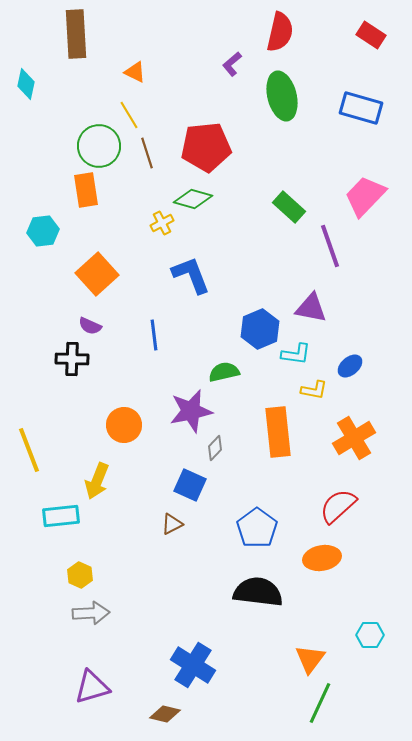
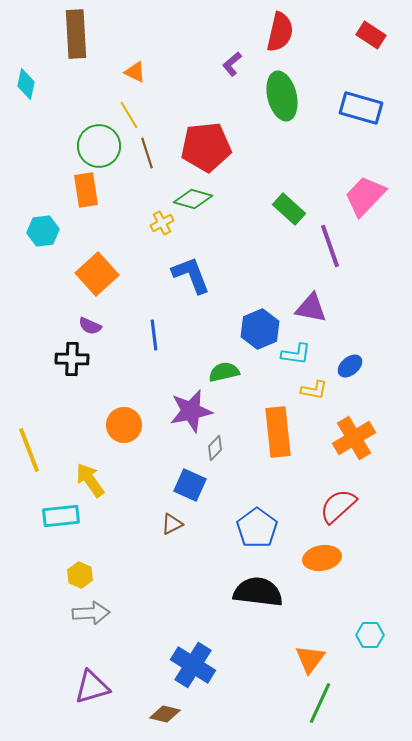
green rectangle at (289, 207): moved 2 px down
yellow arrow at (97, 481): moved 7 px left, 1 px up; rotated 123 degrees clockwise
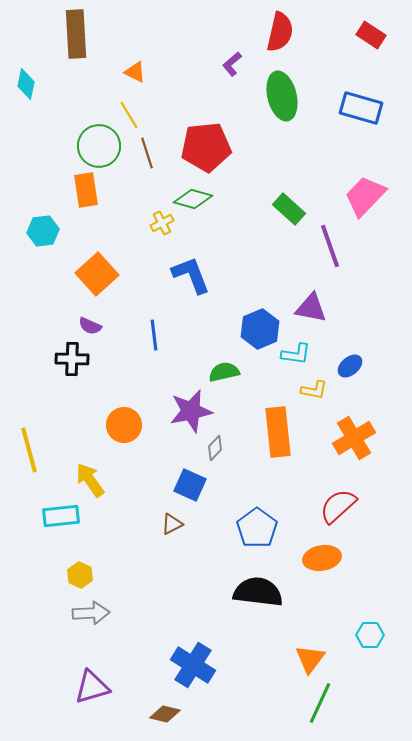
yellow line at (29, 450): rotated 6 degrees clockwise
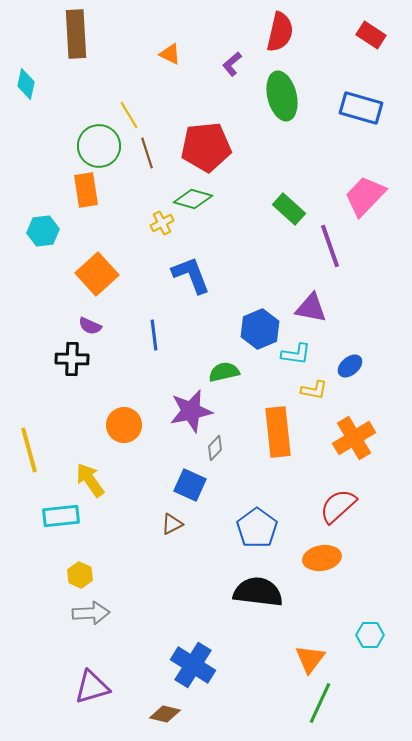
orange triangle at (135, 72): moved 35 px right, 18 px up
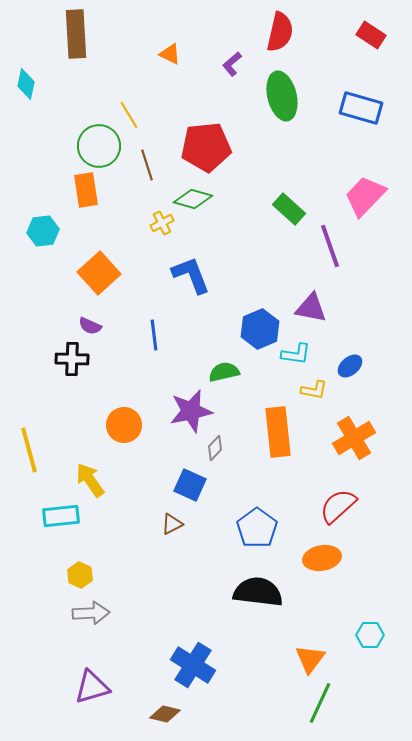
brown line at (147, 153): moved 12 px down
orange square at (97, 274): moved 2 px right, 1 px up
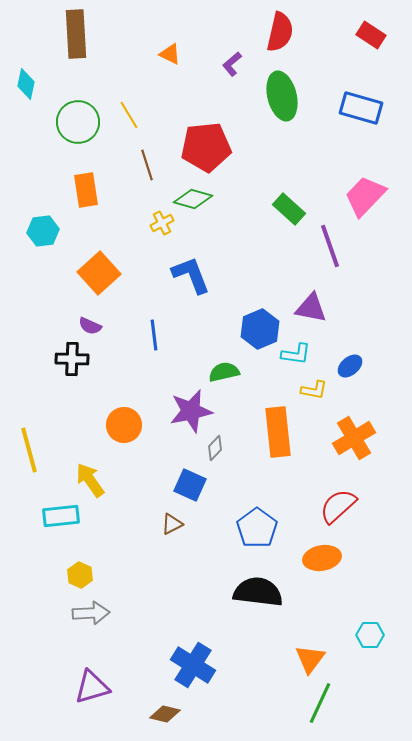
green circle at (99, 146): moved 21 px left, 24 px up
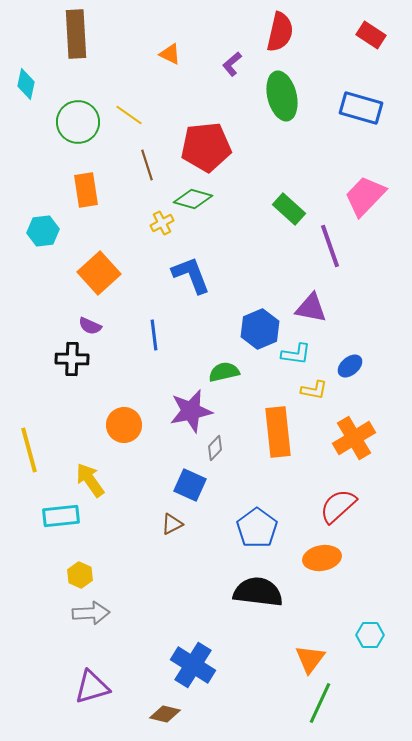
yellow line at (129, 115): rotated 24 degrees counterclockwise
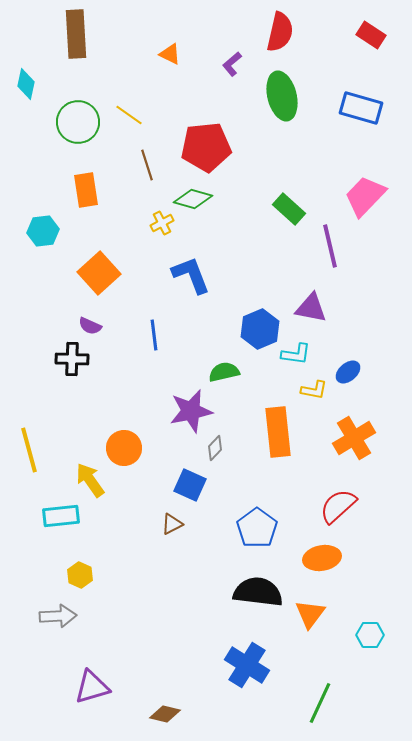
purple line at (330, 246): rotated 6 degrees clockwise
blue ellipse at (350, 366): moved 2 px left, 6 px down
orange circle at (124, 425): moved 23 px down
gray arrow at (91, 613): moved 33 px left, 3 px down
orange triangle at (310, 659): moved 45 px up
blue cross at (193, 665): moved 54 px right
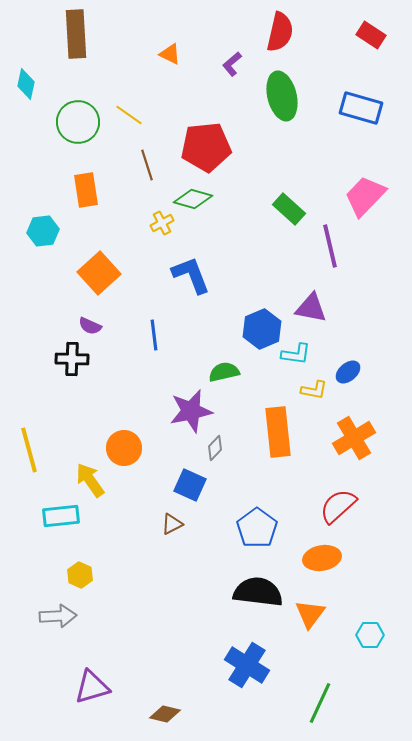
blue hexagon at (260, 329): moved 2 px right
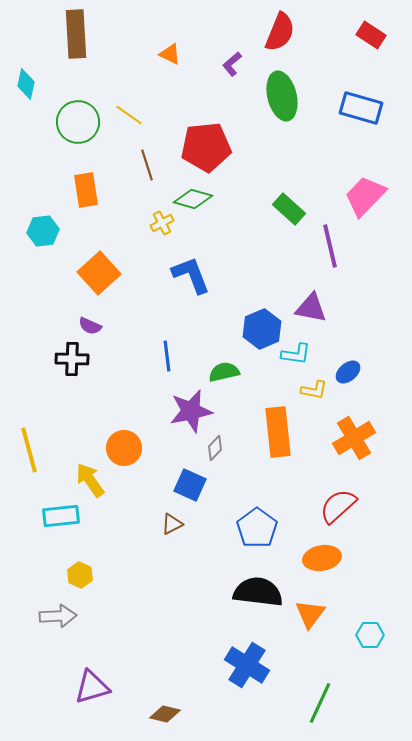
red semicircle at (280, 32): rotated 9 degrees clockwise
blue line at (154, 335): moved 13 px right, 21 px down
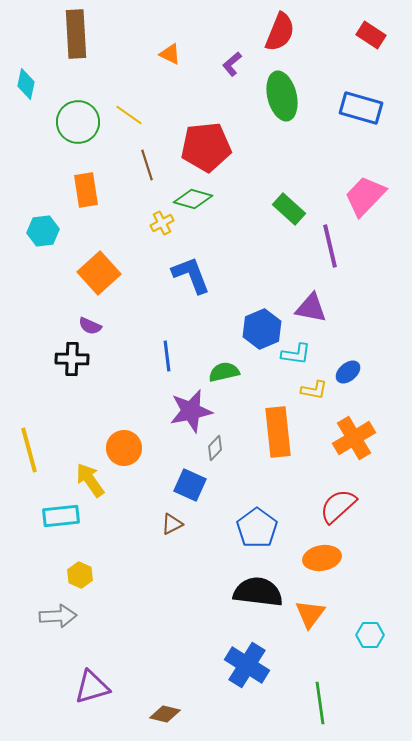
green line at (320, 703): rotated 33 degrees counterclockwise
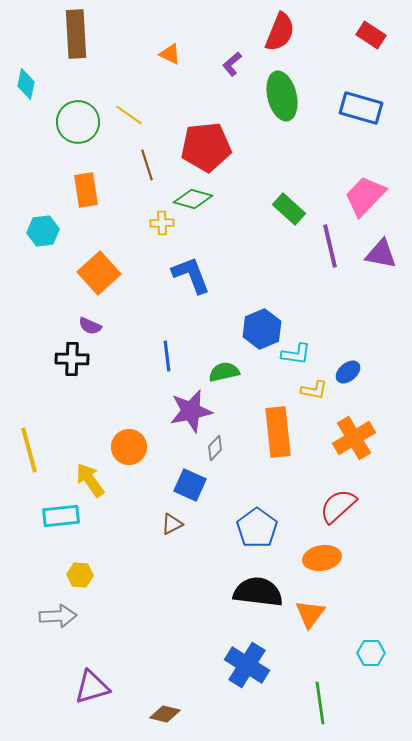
yellow cross at (162, 223): rotated 25 degrees clockwise
purple triangle at (311, 308): moved 70 px right, 54 px up
orange circle at (124, 448): moved 5 px right, 1 px up
yellow hexagon at (80, 575): rotated 20 degrees counterclockwise
cyan hexagon at (370, 635): moved 1 px right, 18 px down
